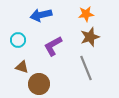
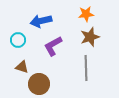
blue arrow: moved 6 px down
gray line: rotated 20 degrees clockwise
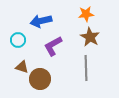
brown star: rotated 24 degrees counterclockwise
brown circle: moved 1 px right, 5 px up
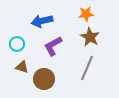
blue arrow: moved 1 px right
cyan circle: moved 1 px left, 4 px down
gray line: moved 1 px right; rotated 25 degrees clockwise
brown circle: moved 4 px right
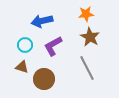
cyan circle: moved 8 px right, 1 px down
gray line: rotated 50 degrees counterclockwise
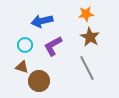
brown circle: moved 5 px left, 2 px down
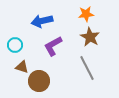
cyan circle: moved 10 px left
